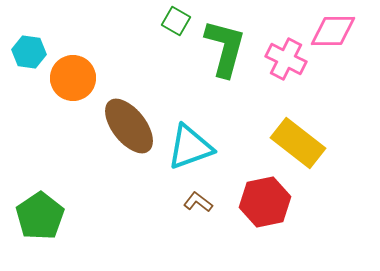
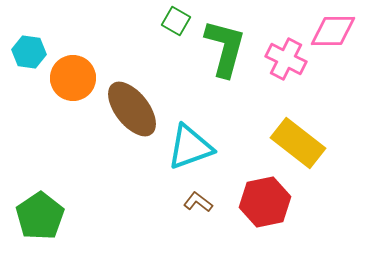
brown ellipse: moved 3 px right, 17 px up
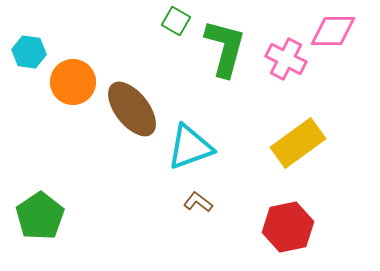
orange circle: moved 4 px down
yellow rectangle: rotated 74 degrees counterclockwise
red hexagon: moved 23 px right, 25 px down
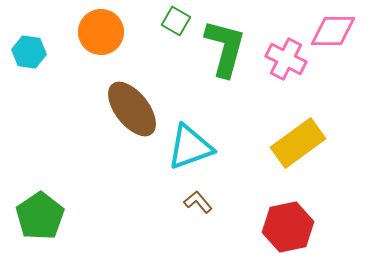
orange circle: moved 28 px right, 50 px up
brown L-shape: rotated 12 degrees clockwise
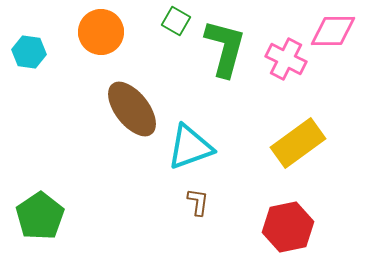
brown L-shape: rotated 48 degrees clockwise
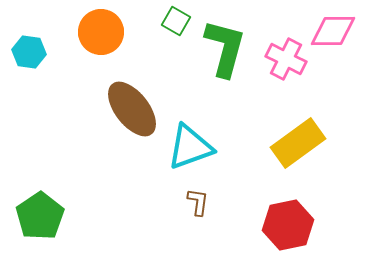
red hexagon: moved 2 px up
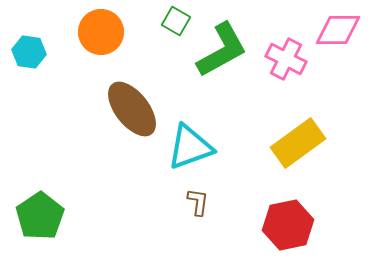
pink diamond: moved 5 px right, 1 px up
green L-shape: moved 3 px left, 2 px down; rotated 46 degrees clockwise
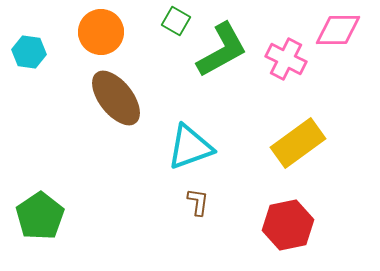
brown ellipse: moved 16 px left, 11 px up
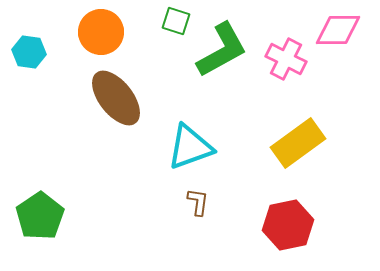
green square: rotated 12 degrees counterclockwise
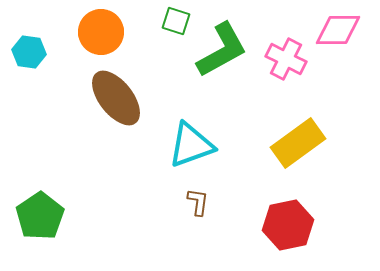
cyan triangle: moved 1 px right, 2 px up
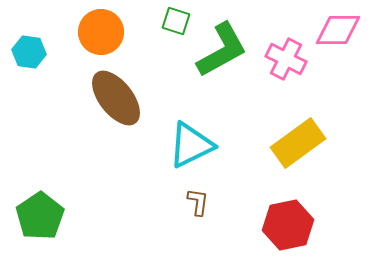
cyan triangle: rotated 6 degrees counterclockwise
